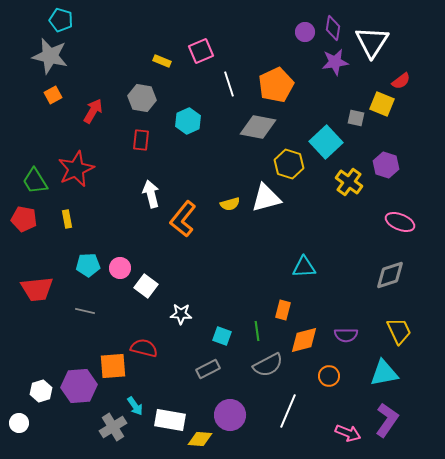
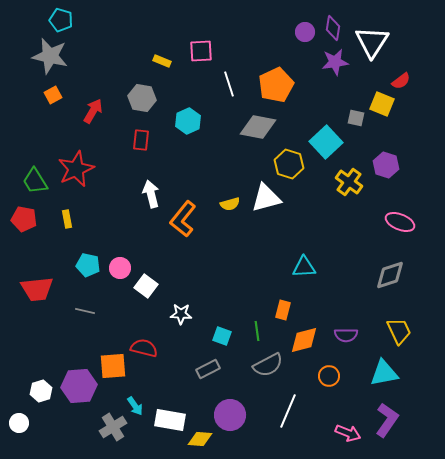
pink square at (201, 51): rotated 20 degrees clockwise
cyan pentagon at (88, 265): rotated 15 degrees clockwise
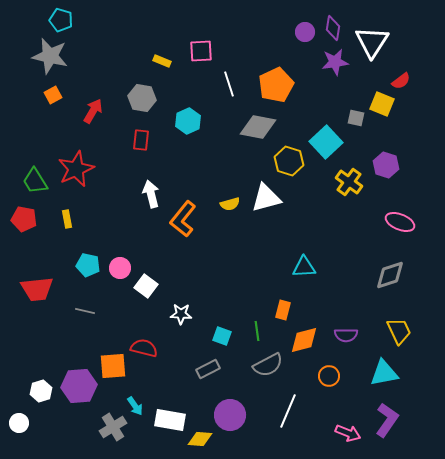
yellow hexagon at (289, 164): moved 3 px up
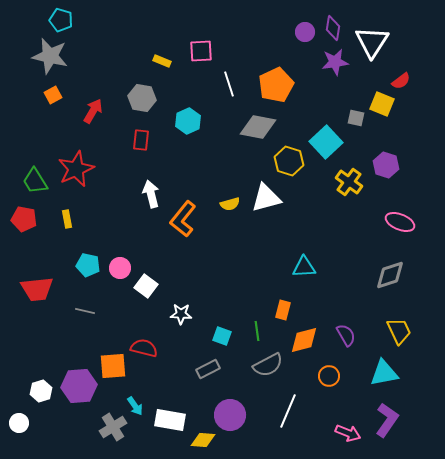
purple semicircle at (346, 335): rotated 120 degrees counterclockwise
yellow diamond at (200, 439): moved 3 px right, 1 px down
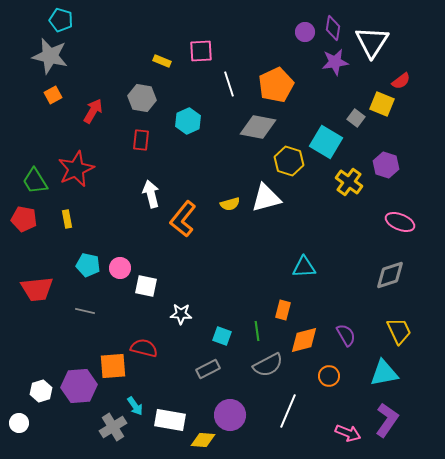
gray square at (356, 118): rotated 24 degrees clockwise
cyan square at (326, 142): rotated 16 degrees counterclockwise
white square at (146, 286): rotated 25 degrees counterclockwise
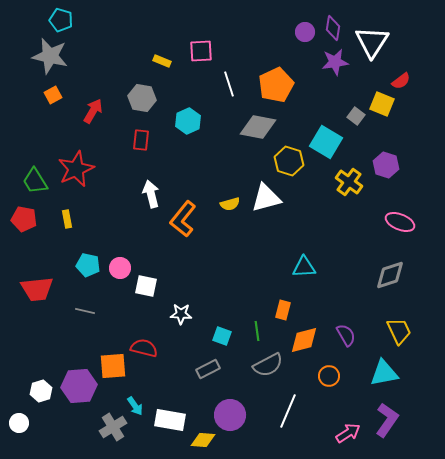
gray square at (356, 118): moved 2 px up
pink arrow at (348, 433): rotated 55 degrees counterclockwise
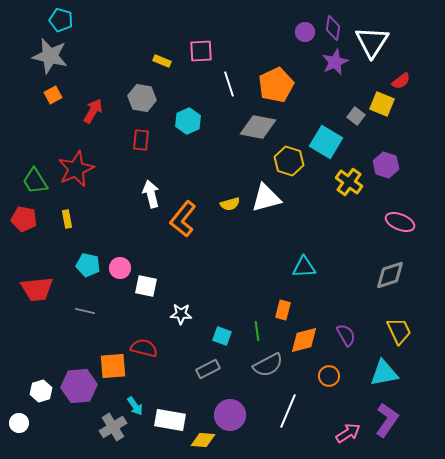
purple star at (335, 62): rotated 16 degrees counterclockwise
